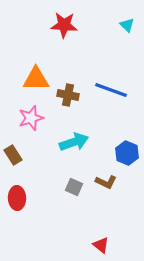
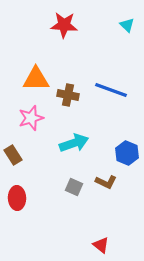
cyan arrow: moved 1 px down
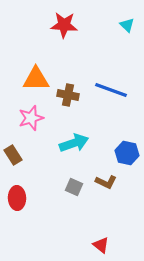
blue hexagon: rotated 10 degrees counterclockwise
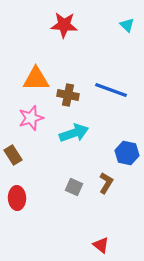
cyan arrow: moved 10 px up
brown L-shape: moved 1 px down; rotated 85 degrees counterclockwise
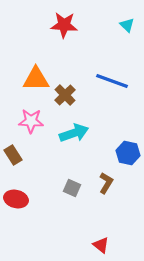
blue line: moved 1 px right, 9 px up
brown cross: moved 3 px left; rotated 35 degrees clockwise
pink star: moved 3 px down; rotated 20 degrees clockwise
blue hexagon: moved 1 px right
gray square: moved 2 px left, 1 px down
red ellipse: moved 1 px left, 1 px down; rotated 75 degrees counterclockwise
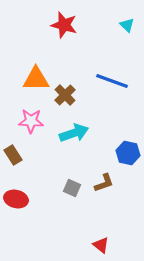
red star: rotated 12 degrees clockwise
brown L-shape: moved 2 px left; rotated 40 degrees clockwise
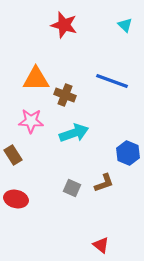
cyan triangle: moved 2 px left
brown cross: rotated 25 degrees counterclockwise
blue hexagon: rotated 10 degrees clockwise
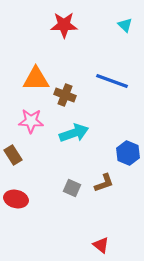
red star: rotated 16 degrees counterclockwise
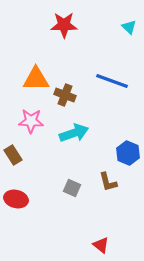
cyan triangle: moved 4 px right, 2 px down
brown L-shape: moved 4 px right, 1 px up; rotated 95 degrees clockwise
